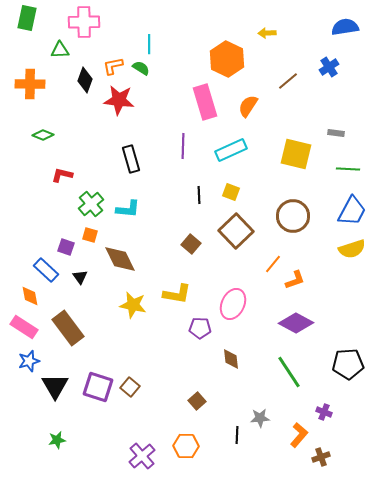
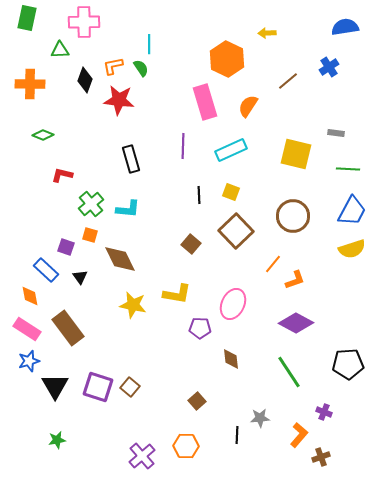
green semicircle at (141, 68): rotated 24 degrees clockwise
pink rectangle at (24, 327): moved 3 px right, 2 px down
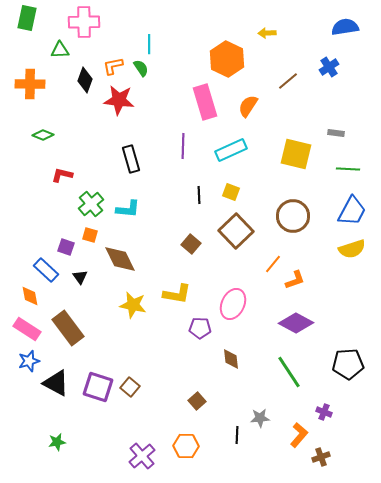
black triangle at (55, 386): moved 1 px right, 3 px up; rotated 32 degrees counterclockwise
green star at (57, 440): moved 2 px down
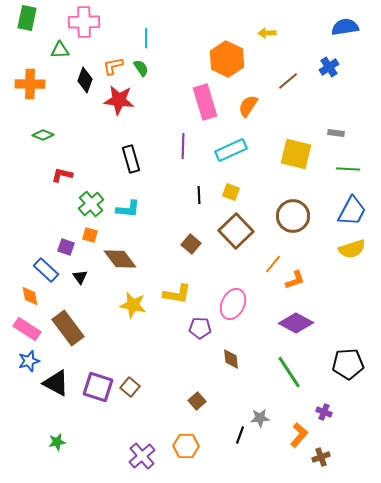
cyan line at (149, 44): moved 3 px left, 6 px up
brown diamond at (120, 259): rotated 12 degrees counterclockwise
black line at (237, 435): moved 3 px right; rotated 18 degrees clockwise
